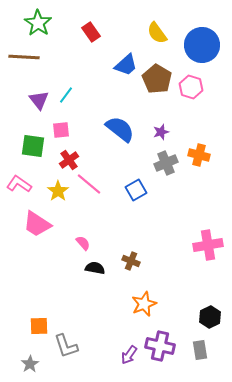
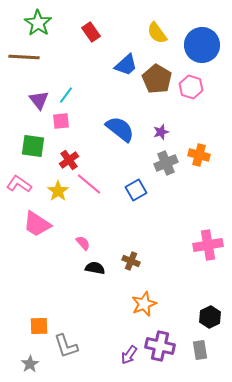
pink square: moved 9 px up
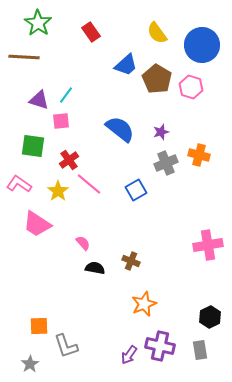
purple triangle: rotated 35 degrees counterclockwise
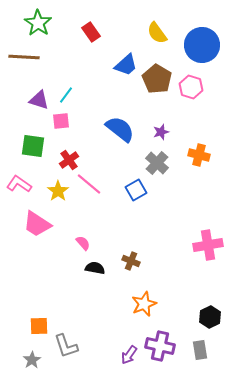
gray cross: moved 9 px left; rotated 25 degrees counterclockwise
gray star: moved 2 px right, 4 px up
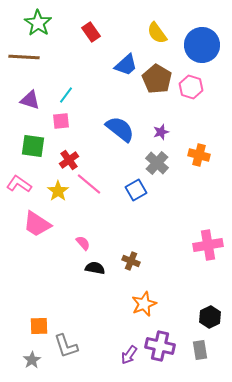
purple triangle: moved 9 px left
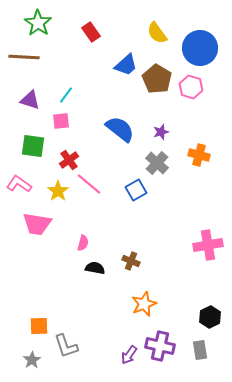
blue circle: moved 2 px left, 3 px down
pink trapezoid: rotated 24 degrees counterclockwise
pink semicircle: rotated 56 degrees clockwise
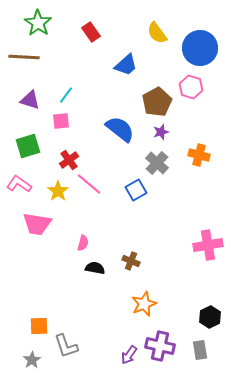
brown pentagon: moved 23 px down; rotated 12 degrees clockwise
green square: moved 5 px left; rotated 25 degrees counterclockwise
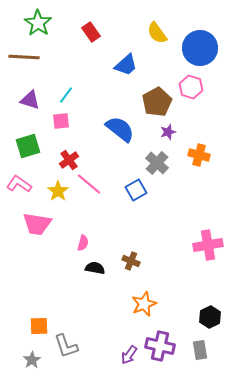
purple star: moved 7 px right
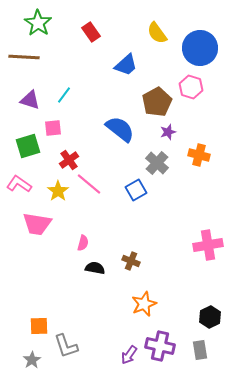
cyan line: moved 2 px left
pink square: moved 8 px left, 7 px down
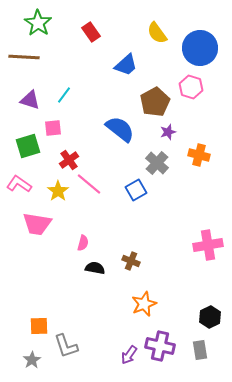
brown pentagon: moved 2 px left
